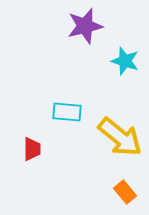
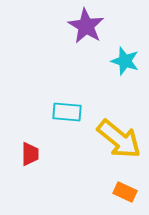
purple star: moved 1 px right; rotated 27 degrees counterclockwise
yellow arrow: moved 1 px left, 2 px down
red trapezoid: moved 2 px left, 5 px down
orange rectangle: rotated 25 degrees counterclockwise
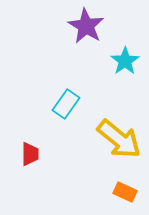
cyan star: rotated 20 degrees clockwise
cyan rectangle: moved 1 px left, 8 px up; rotated 60 degrees counterclockwise
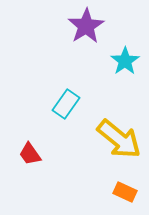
purple star: rotated 9 degrees clockwise
red trapezoid: rotated 145 degrees clockwise
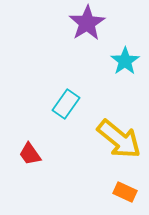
purple star: moved 1 px right, 3 px up
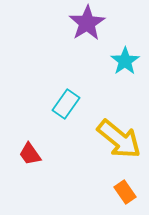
orange rectangle: rotated 30 degrees clockwise
